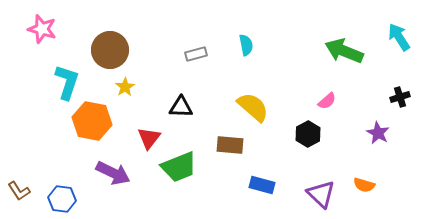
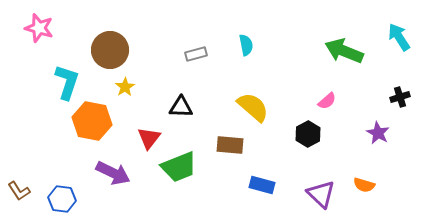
pink star: moved 3 px left, 1 px up
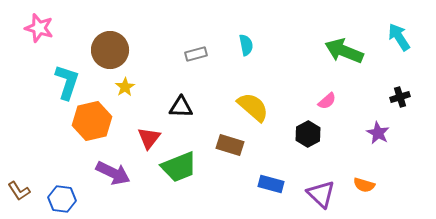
orange hexagon: rotated 24 degrees counterclockwise
brown rectangle: rotated 12 degrees clockwise
blue rectangle: moved 9 px right, 1 px up
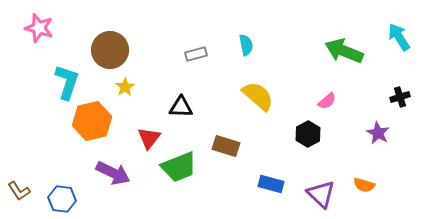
yellow semicircle: moved 5 px right, 11 px up
brown rectangle: moved 4 px left, 1 px down
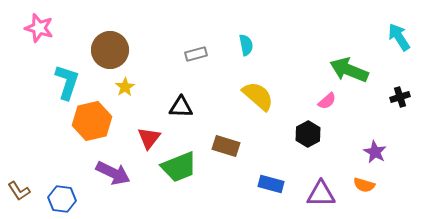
green arrow: moved 5 px right, 19 px down
purple star: moved 3 px left, 19 px down
purple triangle: rotated 44 degrees counterclockwise
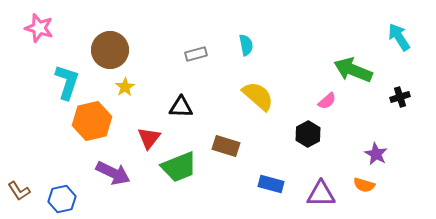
green arrow: moved 4 px right
purple star: moved 1 px right, 2 px down
blue hexagon: rotated 20 degrees counterclockwise
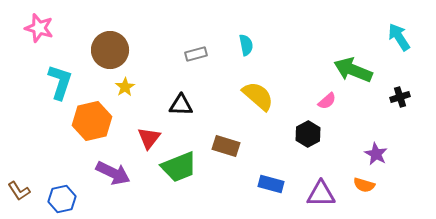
cyan L-shape: moved 7 px left
black triangle: moved 2 px up
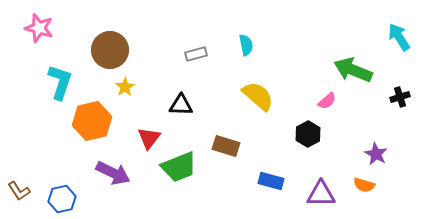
blue rectangle: moved 3 px up
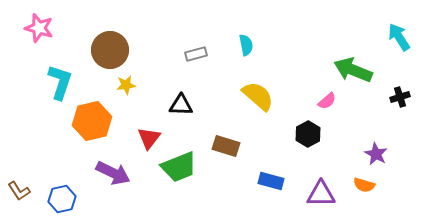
yellow star: moved 1 px right, 2 px up; rotated 24 degrees clockwise
